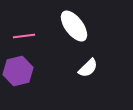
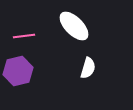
white ellipse: rotated 8 degrees counterclockwise
white semicircle: rotated 30 degrees counterclockwise
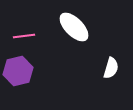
white ellipse: moved 1 px down
white semicircle: moved 23 px right
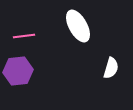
white ellipse: moved 4 px right, 1 px up; rotated 16 degrees clockwise
purple hexagon: rotated 8 degrees clockwise
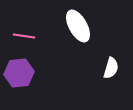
pink line: rotated 15 degrees clockwise
purple hexagon: moved 1 px right, 2 px down
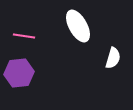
white semicircle: moved 2 px right, 10 px up
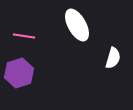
white ellipse: moved 1 px left, 1 px up
purple hexagon: rotated 12 degrees counterclockwise
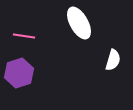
white ellipse: moved 2 px right, 2 px up
white semicircle: moved 2 px down
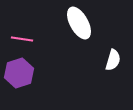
pink line: moved 2 px left, 3 px down
